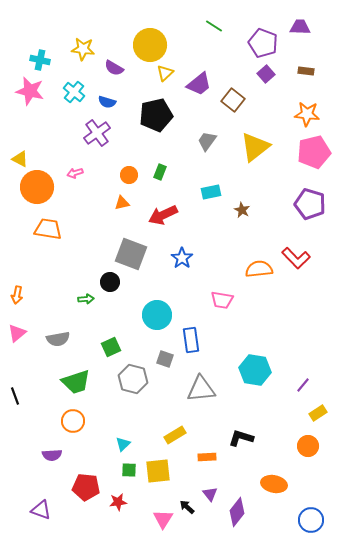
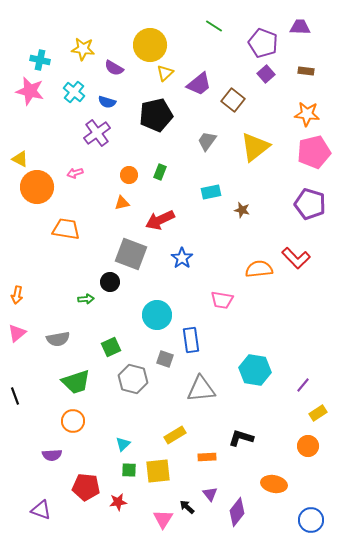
brown star at (242, 210): rotated 14 degrees counterclockwise
red arrow at (163, 215): moved 3 px left, 5 px down
orange trapezoid at (48, 229): moved 18 px right
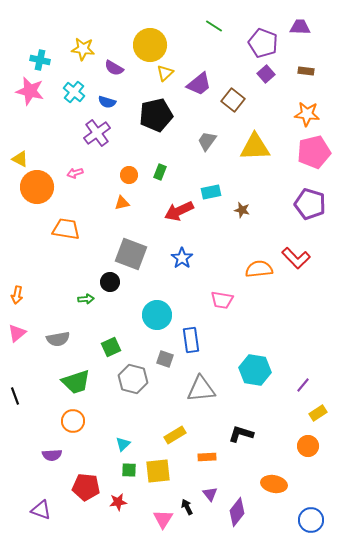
yellow triangle at (255, 147): rotated 36 degrees clockwise
red arrow at (160, 220): moved 19 px right, 9 px up
black L-shape at (241, 438): moved 4 px up
black arrow at (187, 507): rotated 21 degrees clockwise
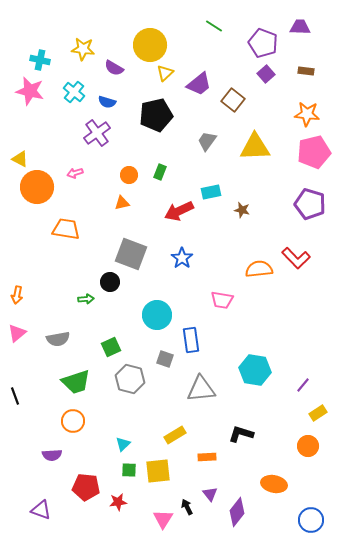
gray hexagon at (133, 379): moved 3 px left
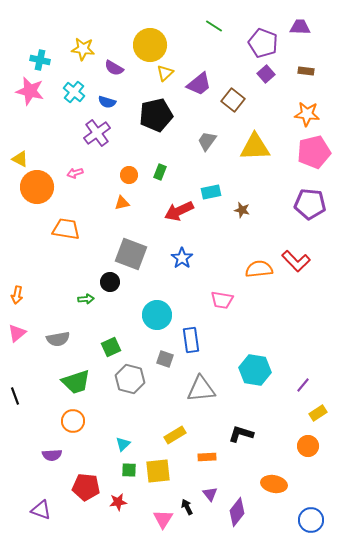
purple pentagon at (310, 204): rotated 12 degrees counterclockwise
red L-shape at (296, 258): moved 3 px down
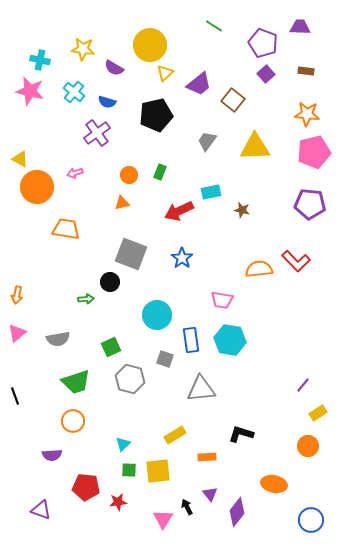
cyan hexagon at (255, 370): moved 25 px left, 30 px up
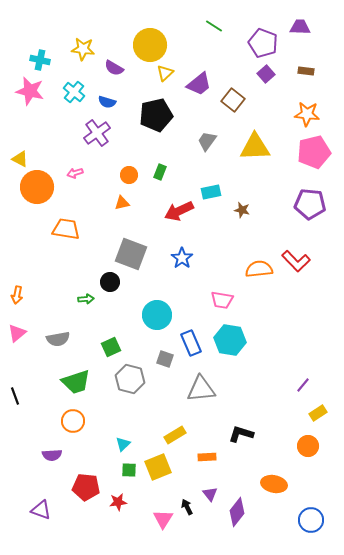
blue rectangle at (191, 340): moved 3 px down; rotated 15 degrees counterclockwise
yellow square at (158, 471): moved 4 px up; rotated 16 degrees counterclockwise
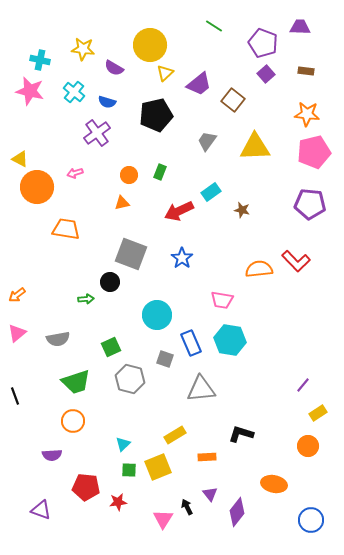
cyan rectangle at (211, 192): rotated 24 degrees counterclockwise
orange arrow at (17, 295): rotated 42 degrees clockwise
